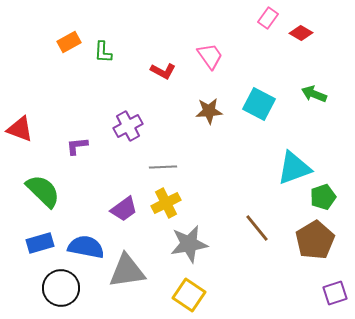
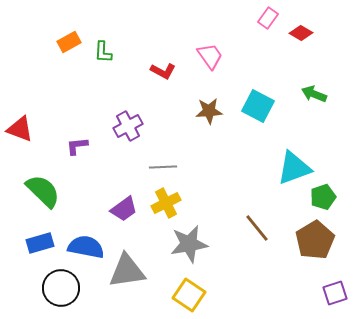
cyan square: moved 1 px left, 2 px down
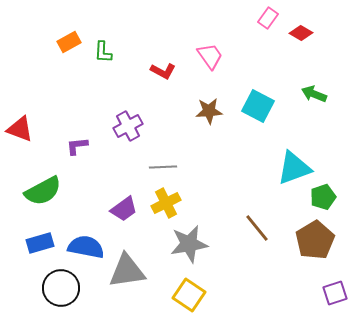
green semicircle: rotated 108 degrees clockwise
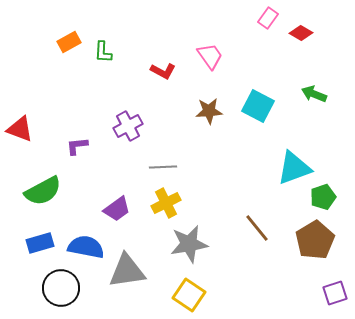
purple trapezoid: moved 7 px left
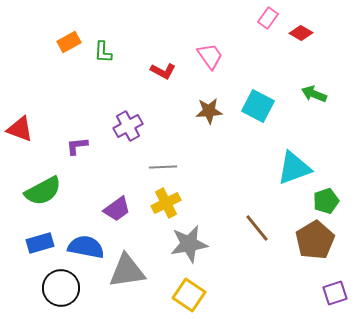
green pentagon: moved 3 px right, 4 px down
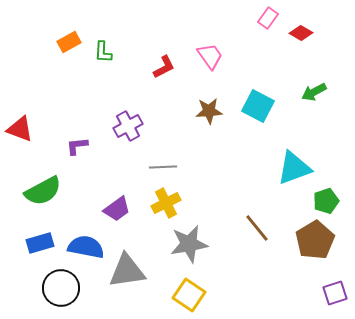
red L-shape: moved 1 px right, 4 px up; rotated 55 degrees counterclockwise
green arrow: moved 2 px up; rotated 50 degrees counterclockwise
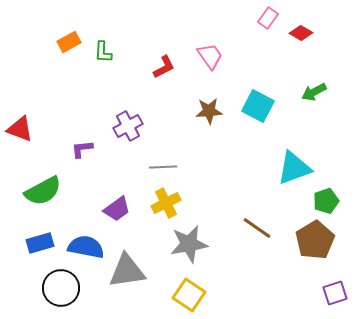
purple L-shape: moved 5 px right, 3 px down
brown line: rotated 16 degrees counterclockwise
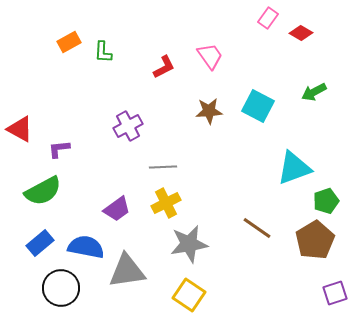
red triangle: rotated 8 degrees clockwise
purple L-shape: moved 23 px left
blue rectangle: rotated 24 degrees counterclockwise
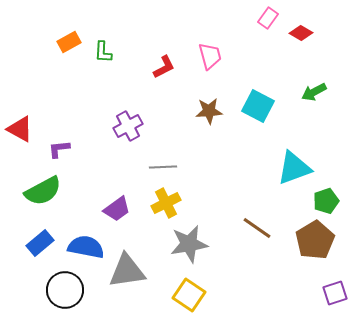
pink trapezoid: rotated 20 degrees clockwise
black circle: moved 4 px right, 2 px down
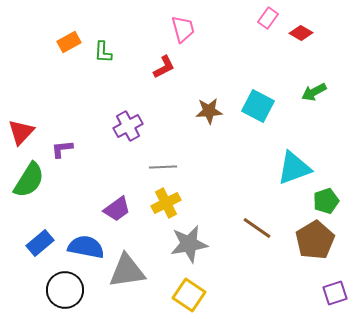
pink trapezoid: moved 27 px left, 27 px up
red triangle: moved 1 px right, 3 px down; rotated 44 degrees clockwise
purple L-shape: moved 3 px right
green semicircle: moved 14 px left, 11 px up; rotated 30 degrees counterclockwise
